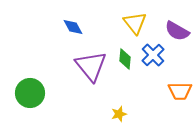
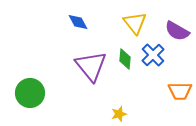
blue diamond: moved 5 px right, 5 px up
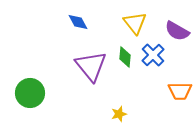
green diamond: moved 2 px up
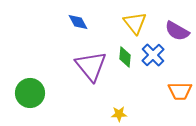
yellow star: rotated 14 degrees clockwise
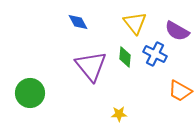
blue cross: moved 2 px right, 1 px up; rotated 20 degrees counterclockwise
orange trapezoid: rotated 30 degrees clockwise
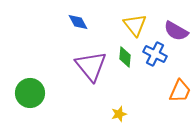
yellow triangle: moved 2 px down
purple semicircle: moved 1 px left
orange trapezoid: rotated 95 degrees counterclockwise
yellow star: rotated 14 degrees counterclockwise
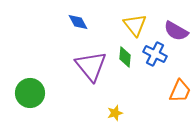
yellow star: moved 4 px left, 1 px up
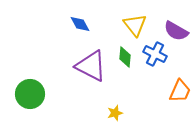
blue diamond: moved 2 px right, 2 px down
purple triangle: rotated 24 degrees counterclockwise
green circle: moved 1 px down
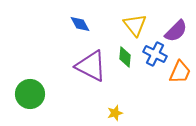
purple semicircle: rotated 75 degrees counterclockwise
orange trapezoid: moved 19 px up
